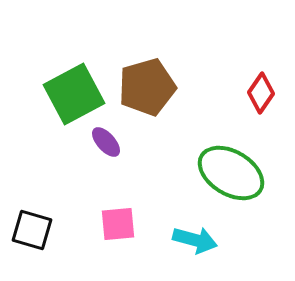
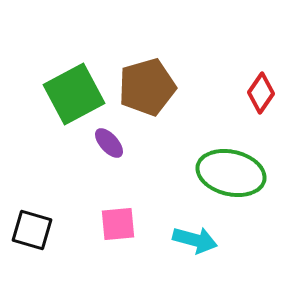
purple ellipse: moved 3 px right, 1 px down
green ellipse: rotated 18 degrees counterclockwise
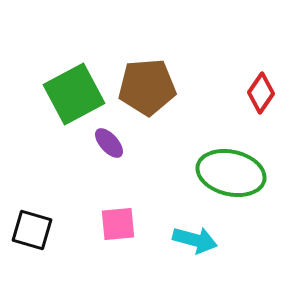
brown pentagon: rotated 12 degrees clockwise
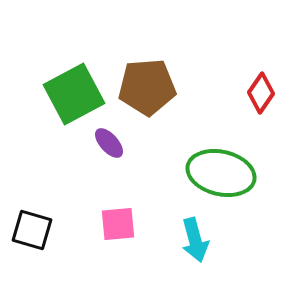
green ellipse: moved 10 px left
cyan arrow: rotated 60 degrees clockwise
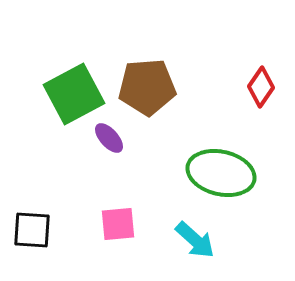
red diamond: moved 6 px up
purple ellipse: moved 5 px up
black square: rotated 12 degrees counterclockwise
cyan arrow: rotated 33 degrees counterclockwise
